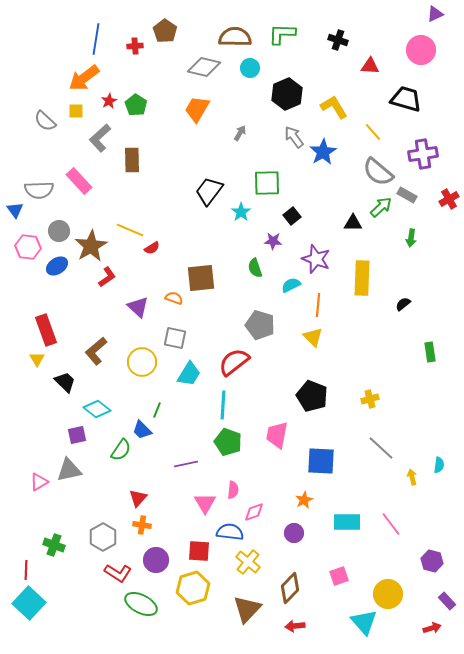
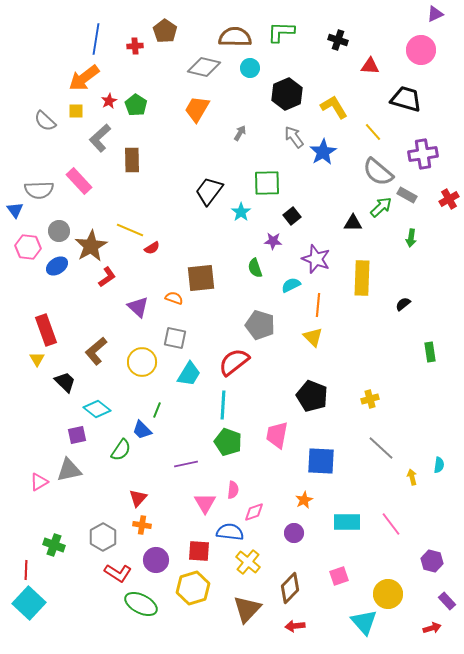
green L-shape at (282, 34): moved 1 px left, 2 px up
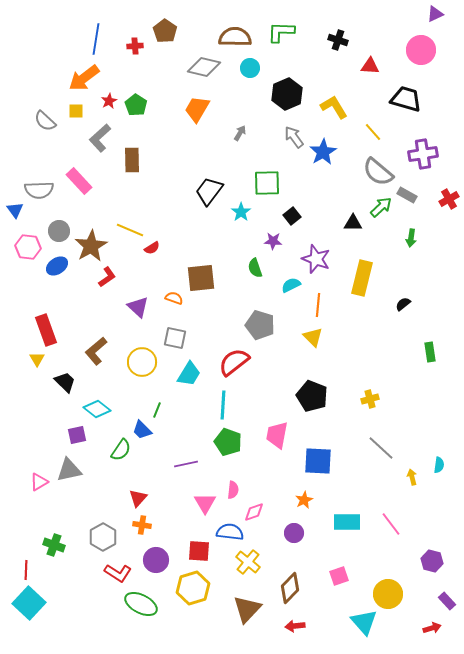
yellow rectangle at (362, 278): rotated 12 degrees clockwise
blue square at (321, 461): moved 3 px left
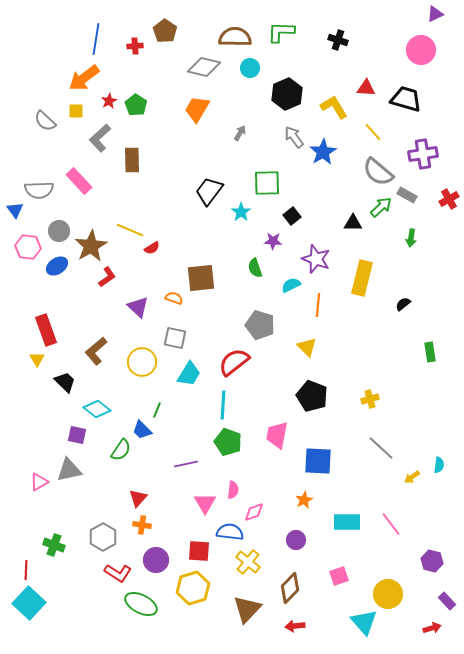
red triangle at (370, 66): moved 4 px left, 22 px down
yellow triangle at (313, 337): moved 6 px left, 10 px down
purple square at (77, 435): rotated 24 degrees clockwise
yellow arrow at (412, 477): rotated 112 degrees counterclockwise
purple circle at (294, 533): moved 2 px right, 7 px down
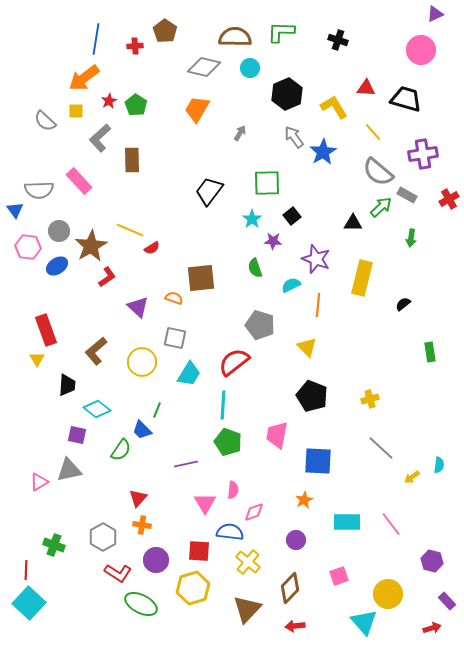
cyan star at (241, 212): moved 11 px right, 7 px down
black trapezoid at (65, 382): moved 2 px right, 3 px down; rotated 50 degrees clockwise
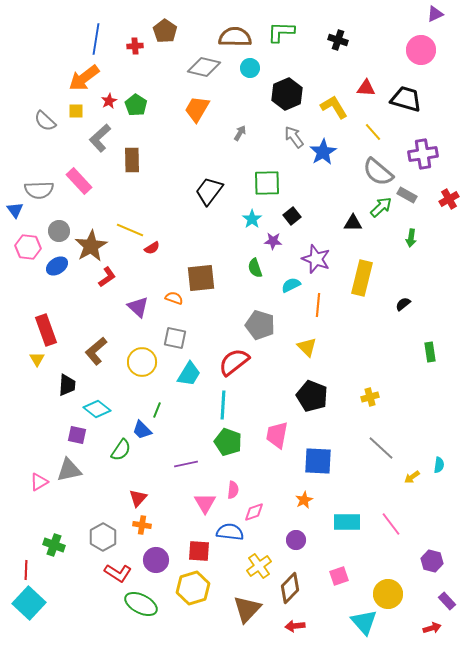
yellow cross at (370, 399): moved 2 px up
yellow cross at (248, 562): moved 11 px right, 4 px down; rotated 15 degrees clockwise
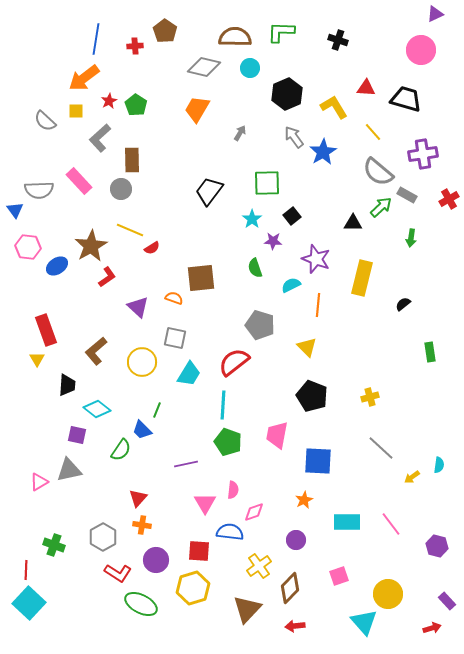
gray circle at (59, 231): moved 62 px right, 42 px up
purple hexagon at (432, 561): moved 5 px right, 15 px up
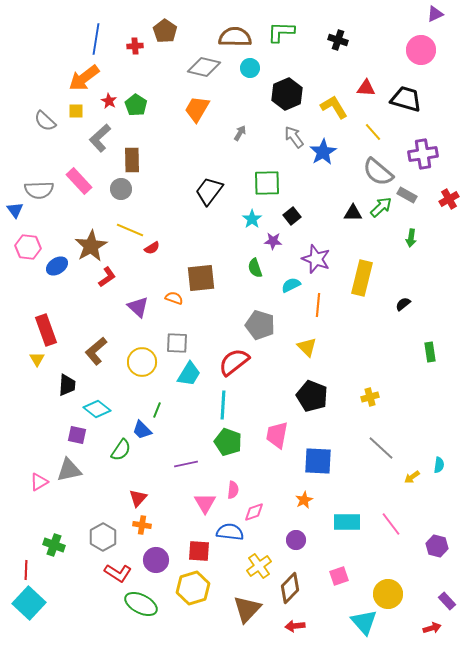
red star at (109, 101): rotated 14 degrees counterclockwise
black triangle at (353, 223): moved 10 px up
gray square at (175, 338): moved 2 px right, 5 px down; rotated 10 degrees counterclockwise
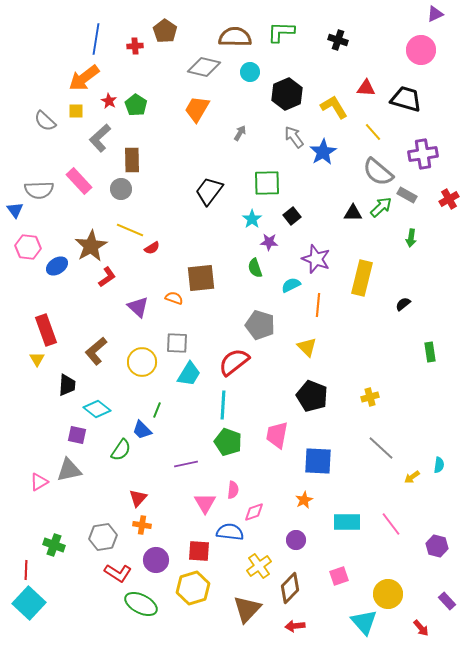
cyan circle at (250, 68): moved 4 px down
purple star at (273, 241): moved 4 px left, 1 px down
gray hexagon at (103, 537): rotated 20 degrees clockwise
red arrow at (432, 628): moved 11 px left; rotated 66 degrees clockwise
